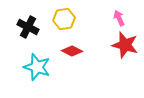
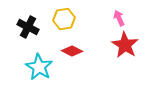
red star: rotated 16 degrees clockwise
cyan star: moved 2 px right; rotated 12 degrees clockwise
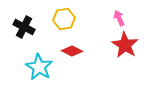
black cross: moved 4 px left
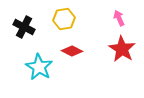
red star: moved 3 px left, 4 px down
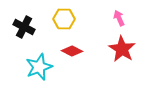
yellow hexagon: rotated 10 degrees clockwise
cyan star: rotated 20 degrees clockwise
